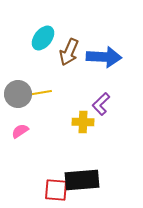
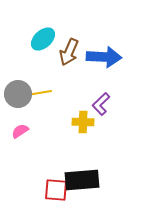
cyan ellipse: moved 1 px down; rotated 10 degrees clockwise
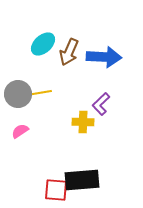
cyan ellipse: moved 5 px down
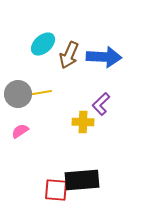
brown arrow: moved 3 px down
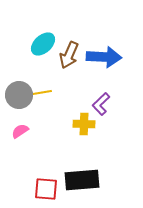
gray circle: moved 1 px right, 1 px down
yellow cross: moved 1 px right, 2 px down
red square: moved 10 px left, 1 px up
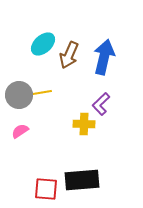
blue arrow: rotated 80 degrees counterclockwise
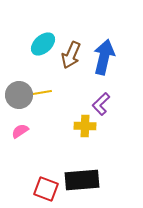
brown arrow: moved 2 px right
yellow cross: moved 1 px right, 2 px down
red square: rotated 15 degrees clockwise
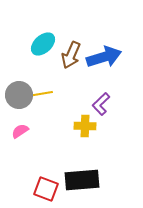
blue arrow: rotated 60 degrees clockwise
yellow line: moved 1 px right, 1 px down
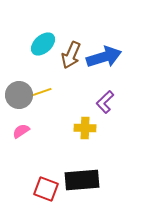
yellow line: moved 1 px left, 1 px up; rotated 10 degrees counterclockwise
purple L-shape: moved 4 px right, 2 px up
yellow cross: moved 2 px down
pink semicircle: moved 1 px right
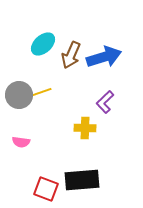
pink semicircle: moved 11 px down; rotated 138 degrees counterclockwise
